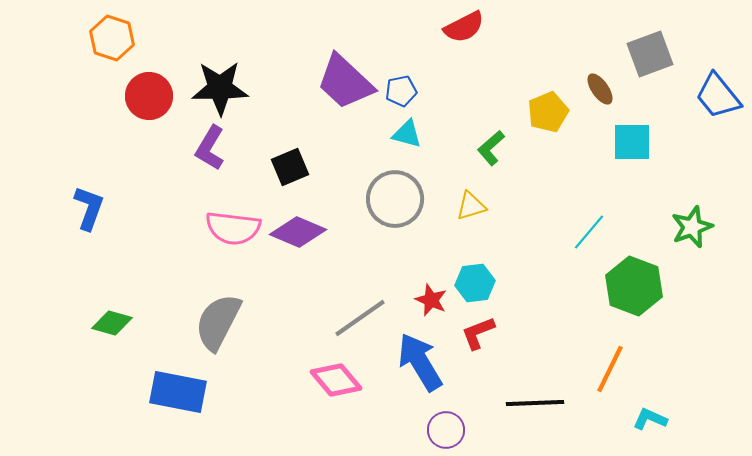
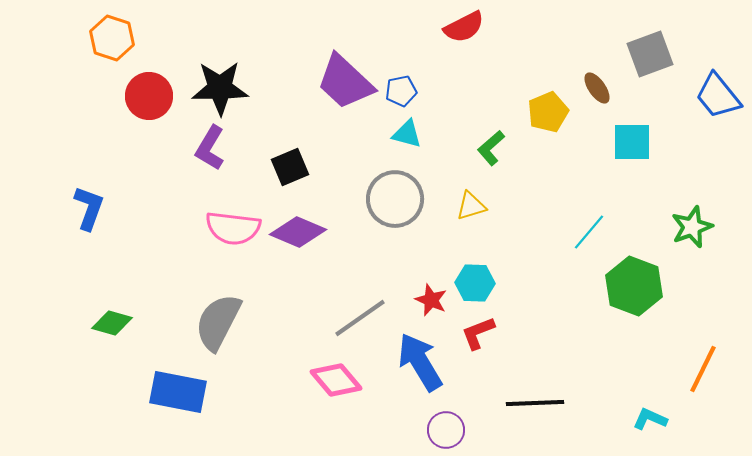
brown ellipse: moved 3 px left, 1 px up
cyan hexagon: rotated 9 degrees clockwise
orange line: moved 93 px right
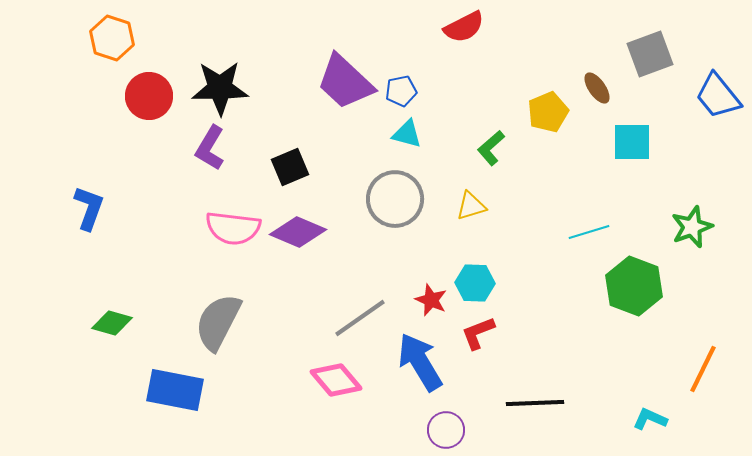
cyan line: rotated 33 degrees clockwise
blue rectangle: moved 3 px left, 2 px up
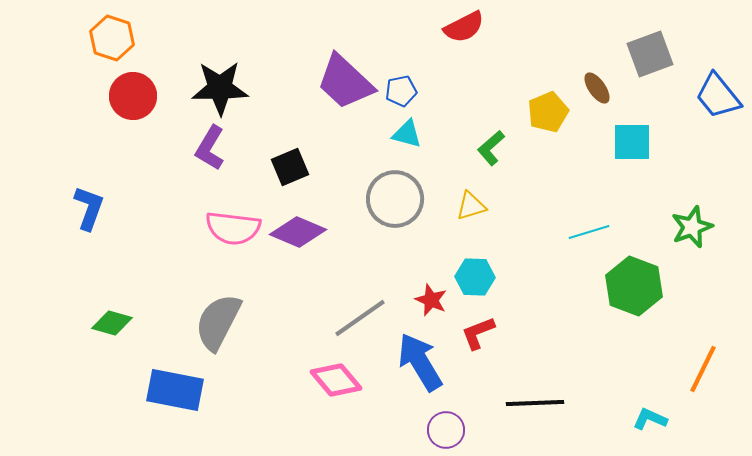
red circle: moved 16 px left
cyan hexagon: moved 6 px up
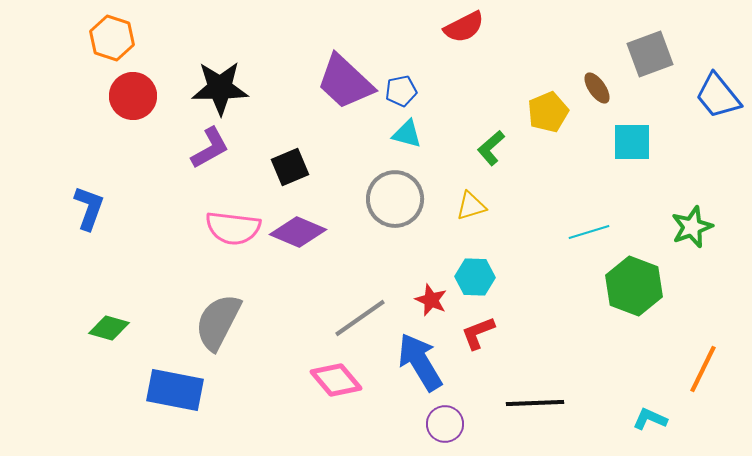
purple L-shape: rotated 150 degrees counterclockwise
green diamond: moved 3 px left, 5 px down
purple circle: moved 1 px left, 6 px up
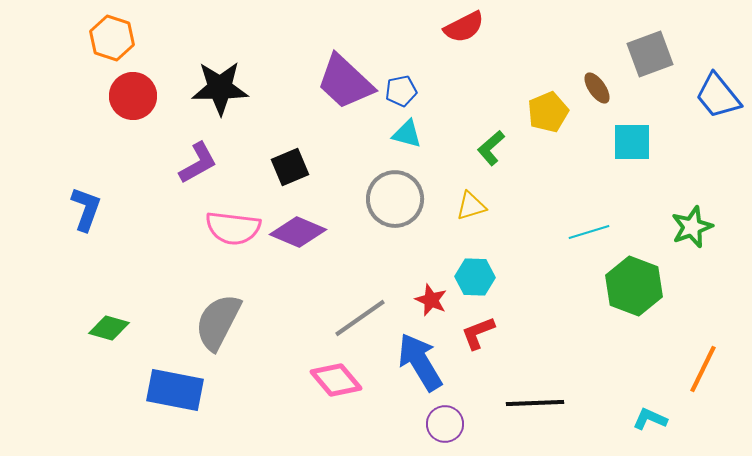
purple L-shape: moved 12 px left, 15 px down
blue L-shape: moved 3 px left, 1 px down
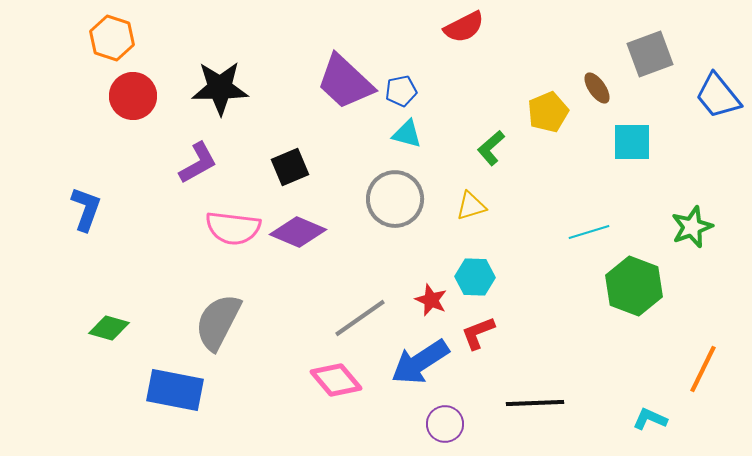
blue arrow: rotated 92 degrees counterclockwise
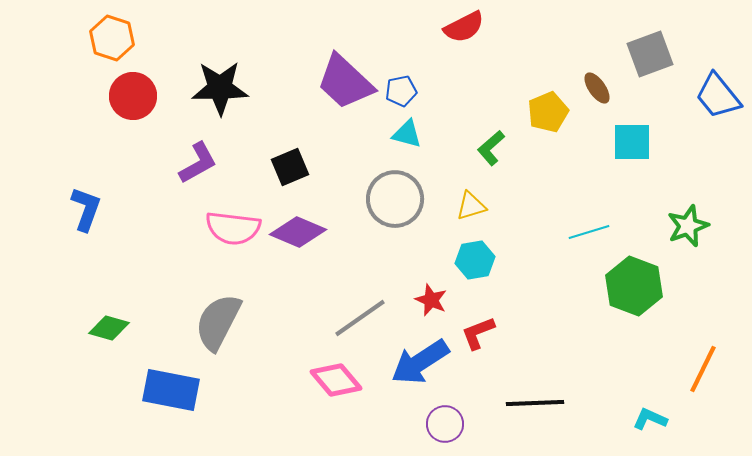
green star: moved 4 px left, 1 px up
cyan hexagon: moved 17 px up; rotated 12 degrees counterclockwise
blue rectangle: moved 4 px left
